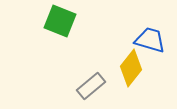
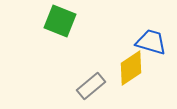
blue trapezoid: moved 1 px right, 2 px down
yellow diamond: rotated 18 degrees clockwise
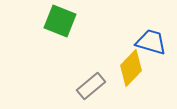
yellow diamond: rotated 12 degrees counterclockwise
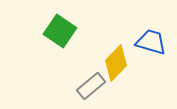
green square: moved 10 px down; rotated 12 degrees clockwise
yellow diamond: moved 15 px left, 5 px up
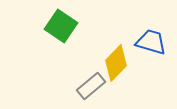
green square: moved 1 px right, 5 px up
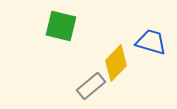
green square: rotated 20 degrees counterclockwise
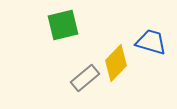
green square: moved 2 px right, 1 px up; rotated 28 degrees counterclockwise
gray rectangle: moved 6 px left, 8 px up
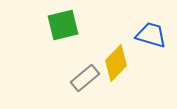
blue trapezoid: moved 7 px up
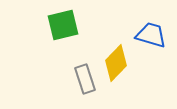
gray rectangle: moved 1 px down; rotated 68 degrees counterclockwise
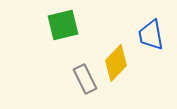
blue trapezoid: rotated 116 degrees counterclockwise
gray rectangle: rotated 8 degrees counterclockwise
